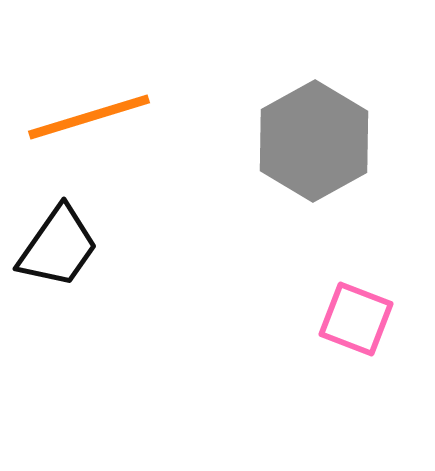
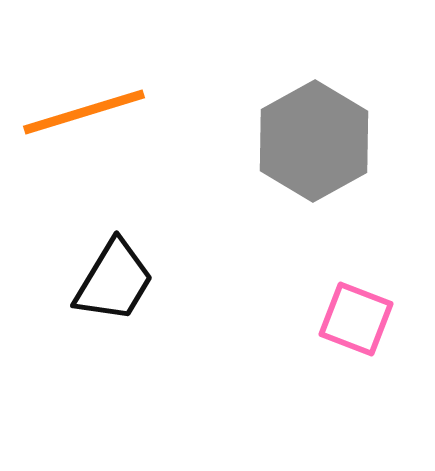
orange line: moved 5 px left, 5 px up
black trapezoid: moved 56 px right, 34 px down; rotated 4 degrees counterclockwise
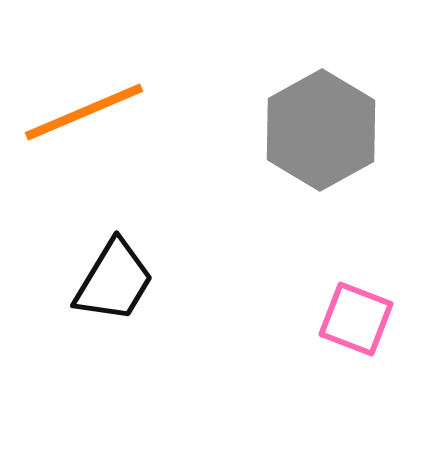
orange line: rotated 6 degrees counterclockwise
gray hexagon: moved 7 px right, 11 px up
